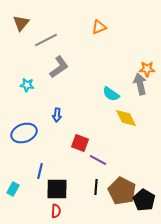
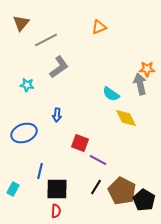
black line: rotated 28 degrees clockwise
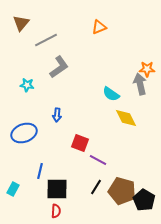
brown pentagon: rotated 12 degrees counterclockwise
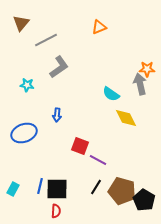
red square: moved 3 px down
blue line: moved 15 px down
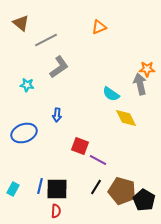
brown triangle: rotated 30 degrees counterclockwise
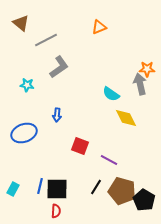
purple line: moved 11 px right
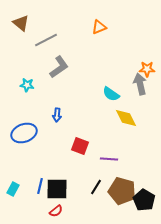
purple line: moved 1 px up; rotated 24 degrees counterclockwise
red semicircle: rotated 48 degrees clockwise
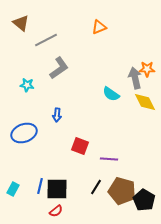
gray L-shape: moved 1 px down
gray arrow: moved 5 px left, 6 px up
yellow diamond: moved 19 px right, 16 px up
